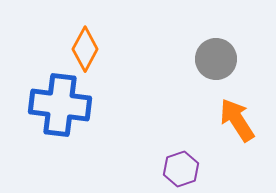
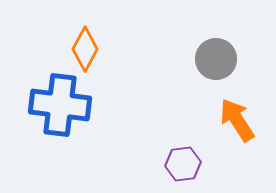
purple hexagon: moved 2 px right, 5 px up; rotated 12 degrees clockwise
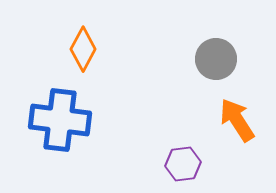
orange diamond: moved 2 px left
blue cross: moved 15 px down
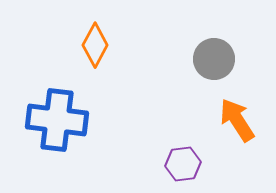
orange diamond: moved 12 px right, 4 px up
gray circle: moved 2 px left
blue cross: moved 3 px left
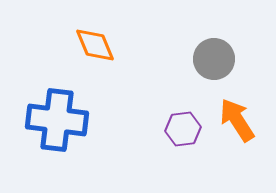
orange diamond: rotated 51 degrees counterclockwise
purple hexagon: moved 35 px up
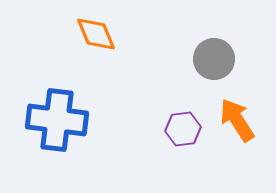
orange diamond: moved 1 px right, 11 px up
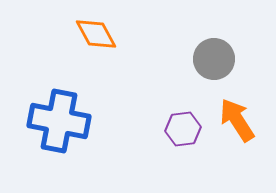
orange diamond: rotated 6 degrees counterclockwise
blue cross: moved 2 px right, 1 px down; rotated 4 degrees clockwise
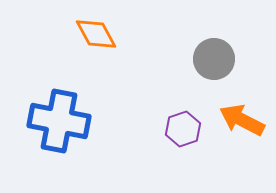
orange arrow: moved 5 px right; rotated 30 degrees counterclockwise
purple hexagon: rotated 12 degrees counterclockwise
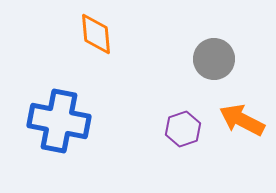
orange diamond: rotated 24 degrees clockwise
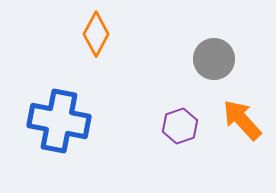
orange diamond: rotated 33 degrees clockwise
orange arrow: rotated 21 degrees clockwise
purple hexagon: moved 3 px left, 3 px up
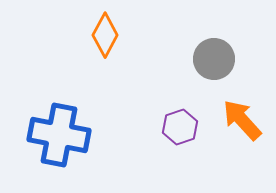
orange diamond: moved 9 px right, 1 px down
blue cross: moved 14 px down
purple hexagon: moved 1 px down
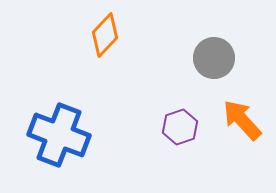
orange diamond: rotated 15 degrees clockwise
gray circle: moved 1 px up
blue cross: rotated 10 degrees clockwise
